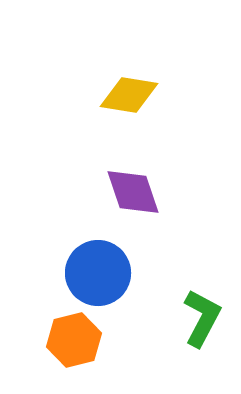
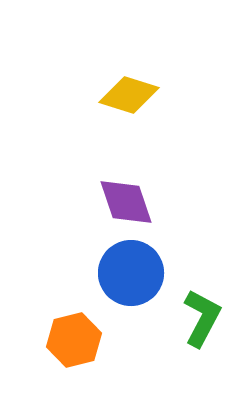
yellow diamond: rotated 8 degrees clockwise
purple diamond: moved 7 px left, 10 px down
blue circle: moved 33 px right
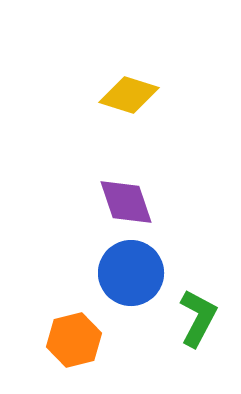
green L-shape: moved 4 px left
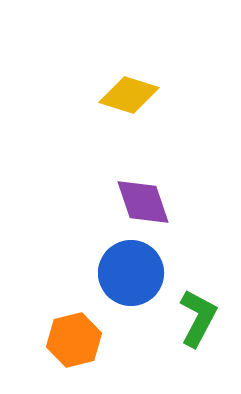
purple diamond: moved 17 px right
